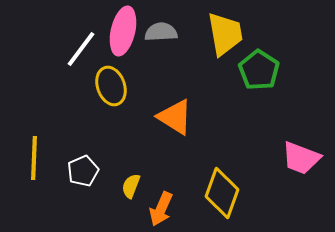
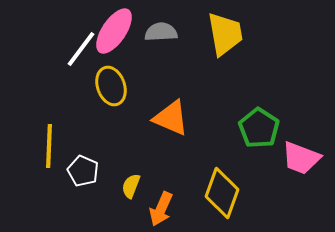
pink ellipse: moved 9 px left; rotated 21 degrees clockwise
green pentagon: moved 58 px down
orange triangle: moved 4 px left, 1 px down; rotated 9 degrees counterclockwise
yellow line: moved 15 px right, 12 px up
white pentagon: rotated 24 degrees counterclockwise
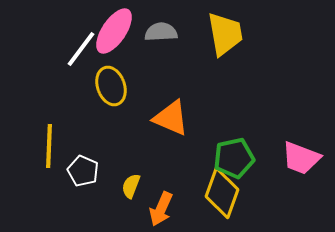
green pentagon: moved 25 px left, 30 px down; rotated 27 degrees clockwise
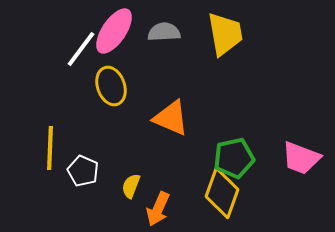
gray semicircle: moved 3 px right
yellow line: moved 1 px right, 2 px down
orange arrow: moved 3 px left
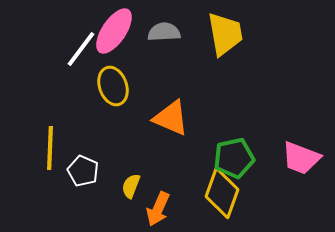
yellow ellipse: moved 2 px right
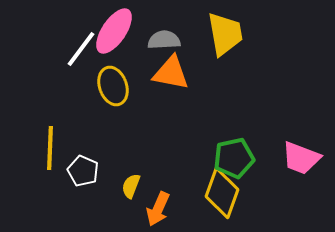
gray semicircle: moved 8 px down
orange triangle: moved 45 px up; rotated 12 degrees counterclockwise
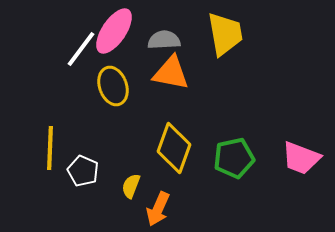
yellow diamond: moved 48 px left, 45 px up
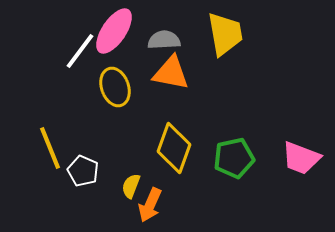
white line: moved 1 px left, 2 px down
yellow ellipse: moved 2 px right, 1 px down
yellow line: rotated 24 degrees counterclockwise
orange arrow: moved 8 px left, 4 px up
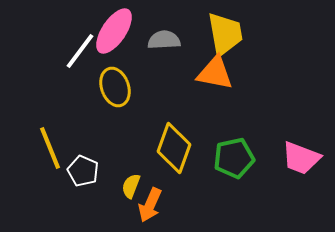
orange triangle: moved 44 px right
